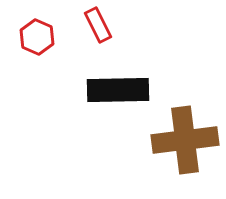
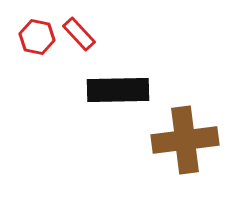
red rectangle: moved 19 px left, 9 px down; rotated 16 degrees counterclockwise
red hexagon: rotated 12 degrees counterclockwise
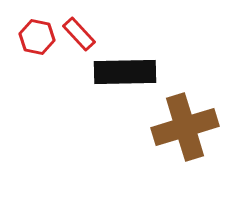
black rectangle: moved 7 px right, 18 px up
brown cross: moved 13 px up; rotated 10 degrees counterclockwise
